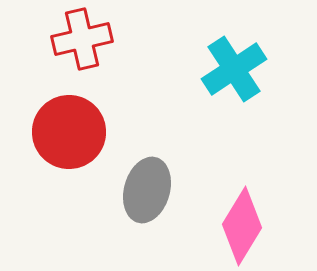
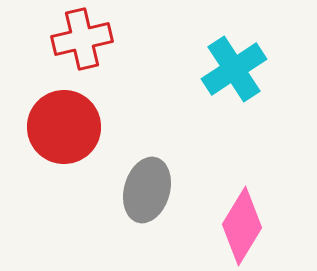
red circle: moved 5 px left, 5 px up
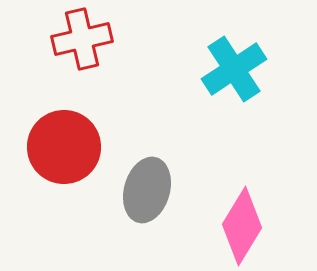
red circle: moved 20 px down
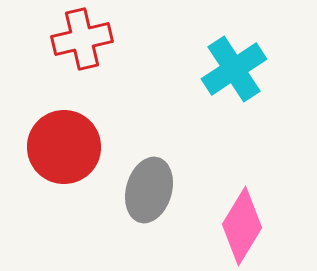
gray ellipse: moved 2 px right
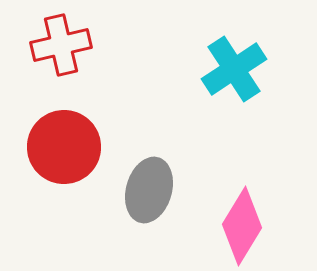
red cross: moved 21 px left, 6 px down
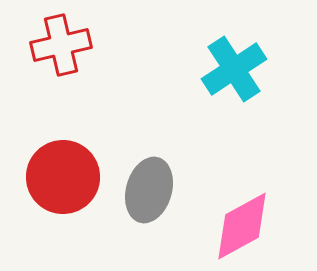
red circle: moved 1 px left, 30 px down
pink diamond: rotated 30 degrees clockwise
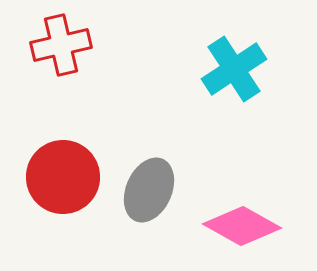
gray ellipse: rotated 8 degrees clockwise
pink diamond: rotated 58 degrees clockwise
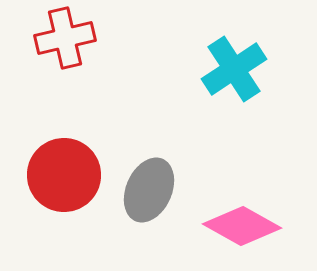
red cross: moved 4 px right, 7 px up
red circle: moved 1 px right, 2 px up
